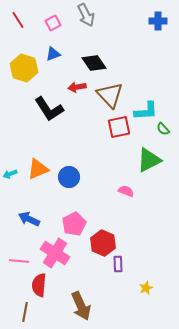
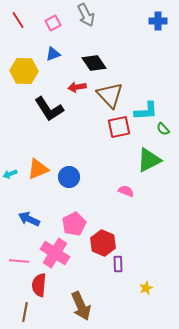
yellow hexagon: moved 3 px down; rotated 16 degrees counterclockwise
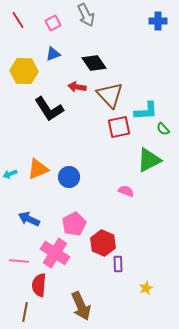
red arrow: rotated 18 degrees clockwise
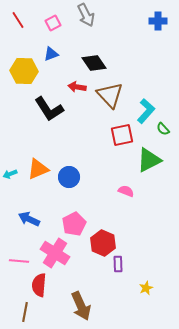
blue triangle: moved 2 px left
cyan L-shape: rotated 45 degrees counterclockwise
red square: moved 3 px right, 8 px down
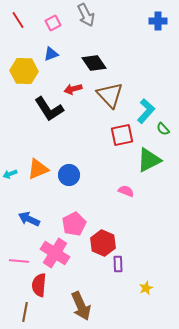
red arrow: moved 4 px left, 2 px down; rotated 24 degrees counterclockwise
blue circle: moved 2 px up
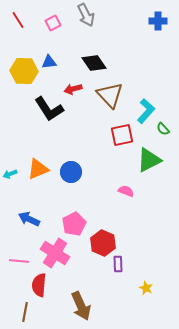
blue triangle: moved 2 px left, 8 px down; rotated 14 degrees clockwise
blue circle: moved 2 px right, 3 px up
yellow star: rotated 24 degrees counterclockwise
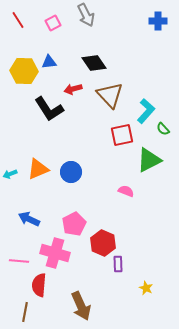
pink cross: rotated 16 degrees counterclockwise
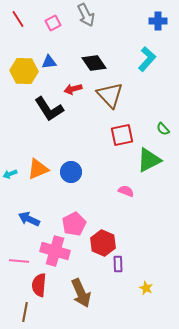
red line: moved 1 px up
cyan L-shape: moved 1 px right, 52 px up
pink cross: moved 2 px up
brown arrow: moved 13 px up
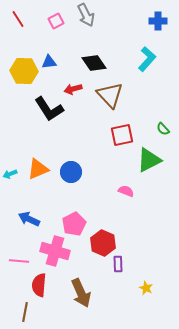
pink square: moved 3 px right, 2 px up
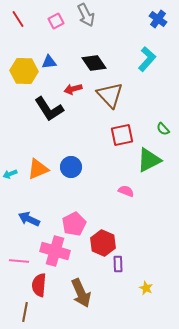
blue cross: moved 2 px up; rotated 36 degrees clockwise
blue circle: moved 5 px up
